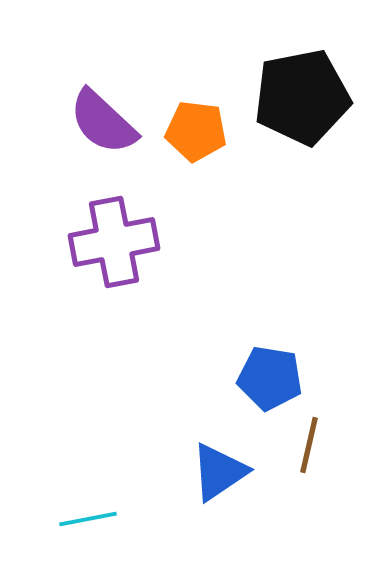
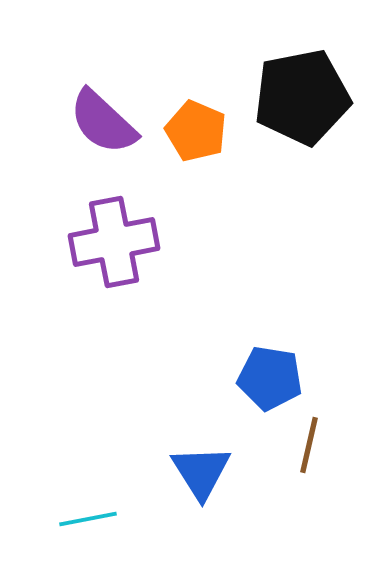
orange pentagon: rotated 16 degrees clockwise
blue triangle: moved 18 px left; rotated 28 degrees counterclockwise
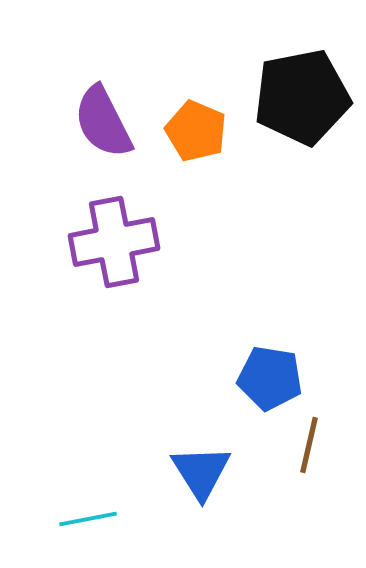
purple semicircle: rotated 20 degrees clockwise
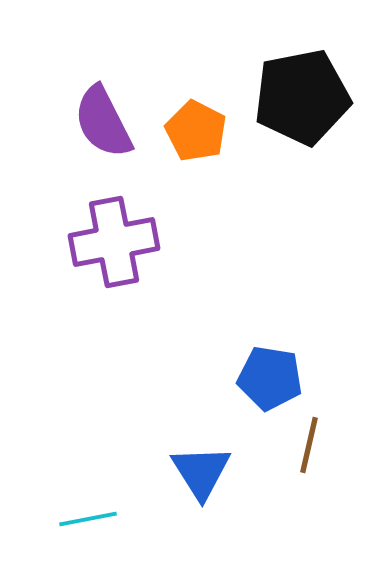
orange pentagon: rotated 4 degrees clockwise
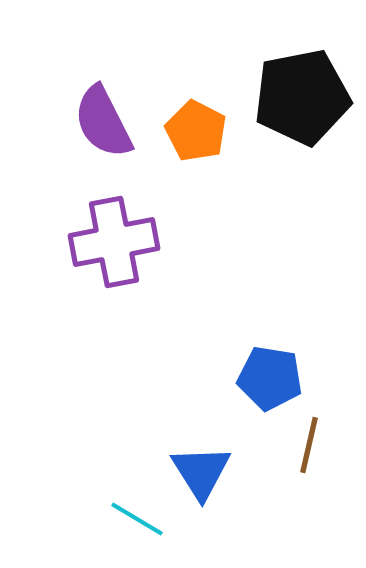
cyan line: moved 49 px right; rotated 42 degrees clockwise
